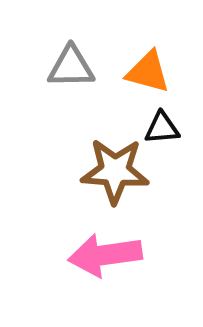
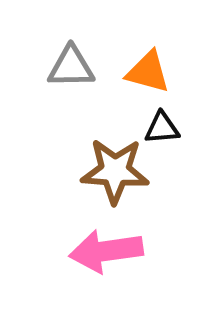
pink arrow: moved 1 px right, 4 px up
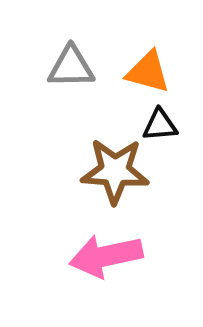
black triangle: moved 2 px left, 3 px up
pink arrow: moved 5 px down; rotated 4 degrees counterclockwise
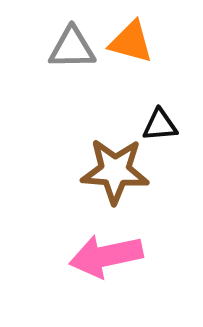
gray triangle: moved 1 px right, 19 px up
orange triangle: moved 17 px left, 30 px up
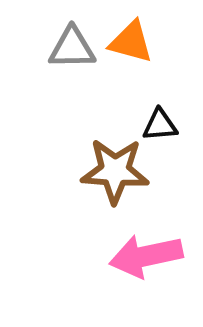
pink arrow: moved 40 px right
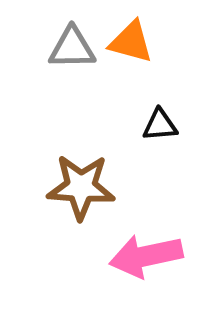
brown star: moved 34 px left, 16 px down
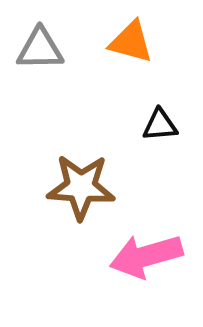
gray triangle: moved 32 px left, 1 px down
pink arrow: rotated 4 degrees counterclockwise
